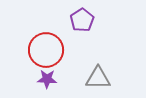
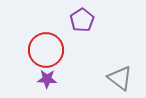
gray triangle: moved 22 px right; rotated 36 degrees clockwise
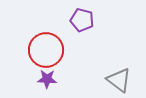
purple pentagon: rotated 25 degrees counterclockwise
gray triangle: moved 1 px left, 2 px down
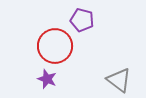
red circle: moved 9 px right, 4 px up
purple star: rotated 18 degrees clockwise
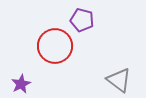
purple star: moved 26 px left, 5 px down; rotated 24 degrees clockwise
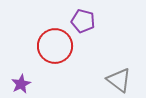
purple pentagon: moved 1 px right, 1 px down
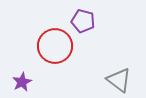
purple star: moved 1 px right, 2 px up
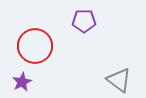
purple pentagon: moved 1 px right; rotated 15 degrees counterclockwise
red circle: moved 20 px left
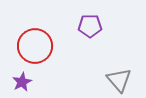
purple pentagon: moved 6 px right, 5 px down
gray triangle: rotated 12 degrees clockwise
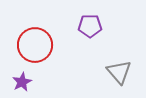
red circle: moved 1 px up
gray triangle: moved 8 px up
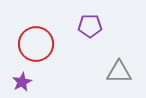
red circle: moved 1 px right, 1 px up
gray triangle: rotated 48 degrees counterclockwise
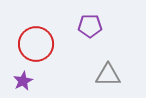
gray triangle: moved 11 px left, 3 px down
purple star: moved 1 px right, 1 px up
